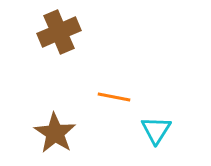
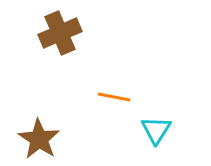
brown cross: moved 1 px right, 1 px down
brown star: moved 16 px left, 6 px down
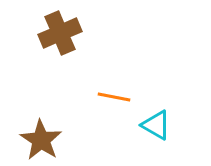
cyan triangle: moved 5 px up; rotated 32 degrees counterclockwise
brown star: moved 2 px right, 1 px down
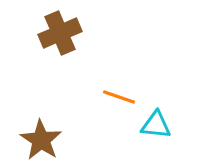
orange line: moved 5 px right; rotated 8 degrees clockwise
cyan triangle: rotated 24 degrees counterclockwise
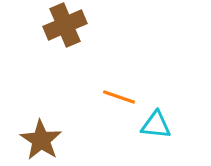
brown cross: moved 5 px right, 8 px up
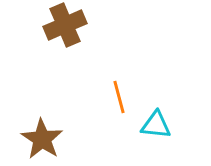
orange line: rotated 56 degrees clockwise
brown star: moved 1 px right, 1 px up
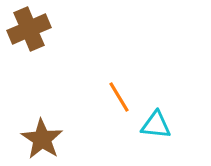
brown cross: moved 36 px left, 4 px down
orange line: rotated 16 degrees counterclockwise
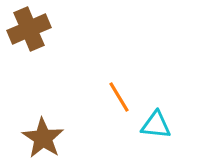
brown star: moved 1 px right, 1 px up
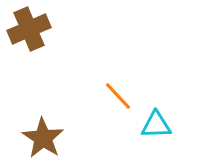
orange line: moved 1 px left, 1 px up; rotated 12 degrees counterclockwise
cyan triangle: rotated 8 degrees counterclockwise
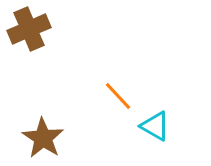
cyan triangle: moved 1 px left, 1 px down; rotated 32 degrees clockwise
